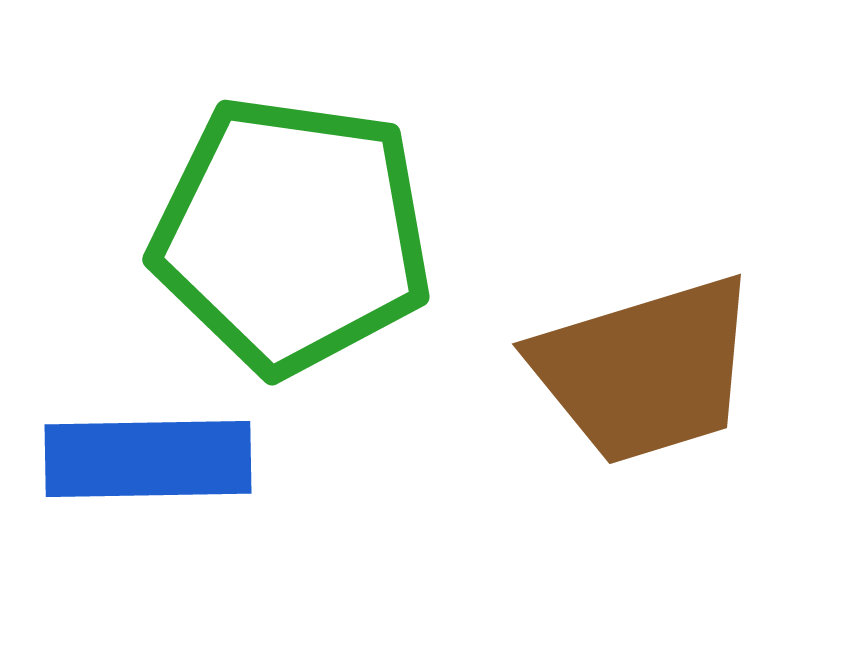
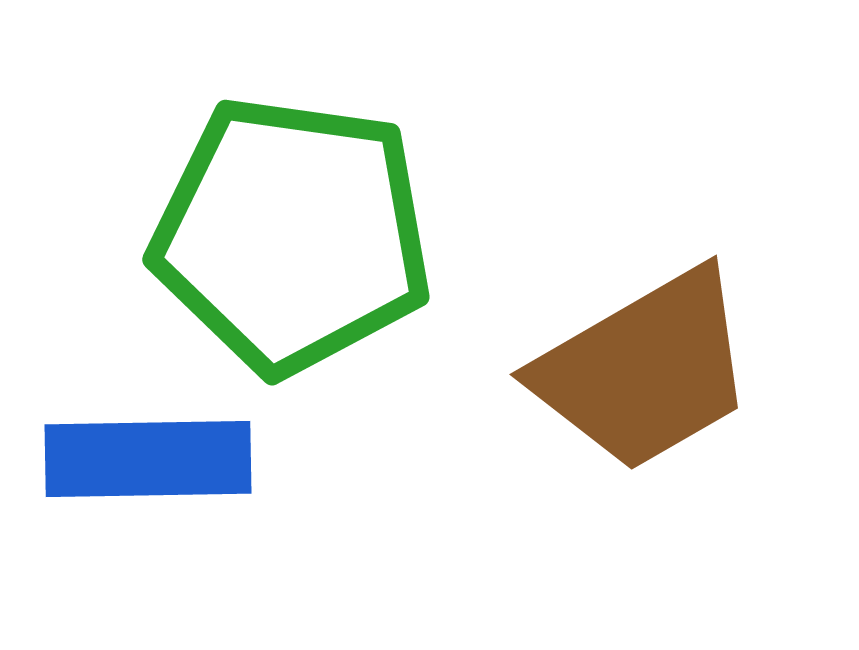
brown trapezoid: rotated 13 degrees counterclockwise
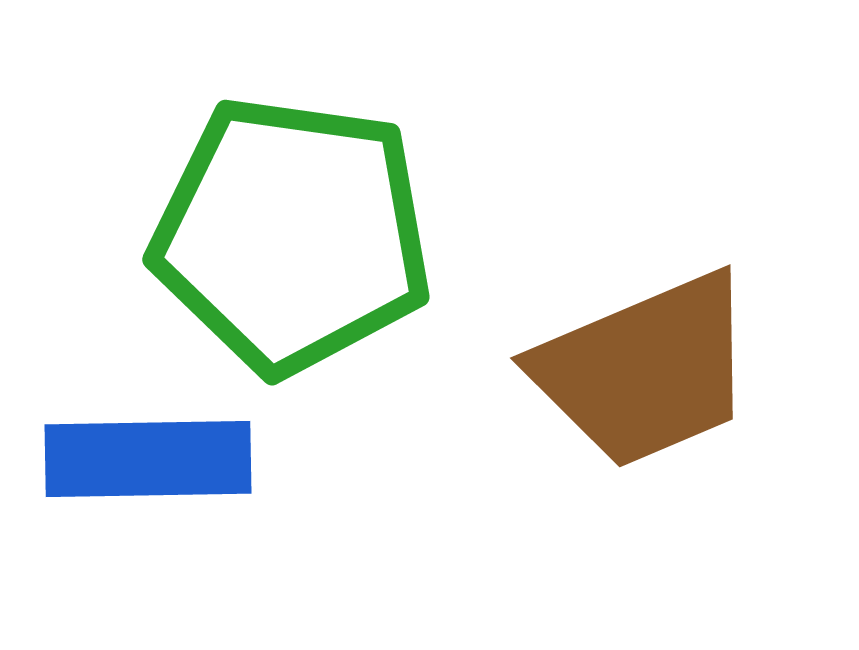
brown trapezoid: rotated 7 degrees clockwise
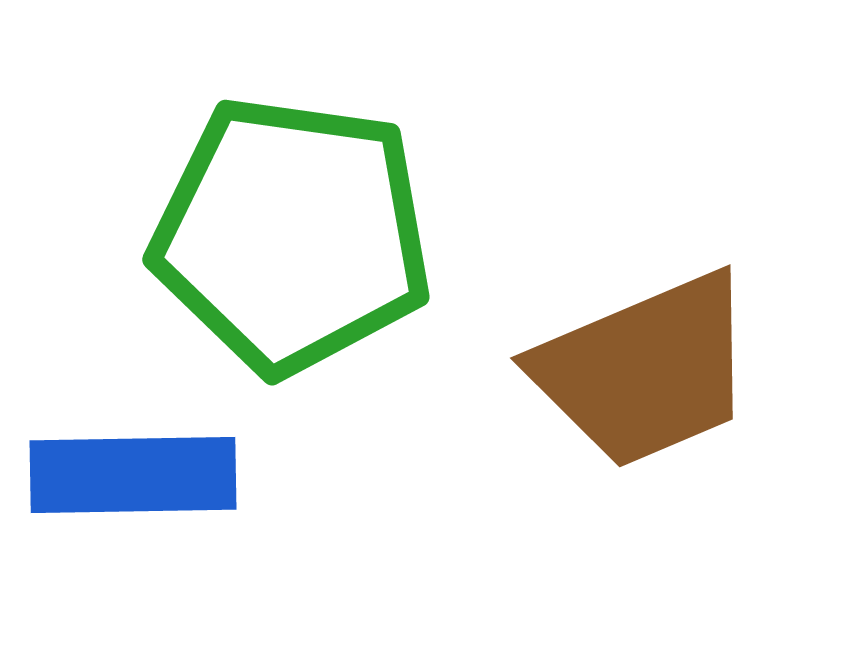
blue rectangle: moved 15 px left, 16 px down
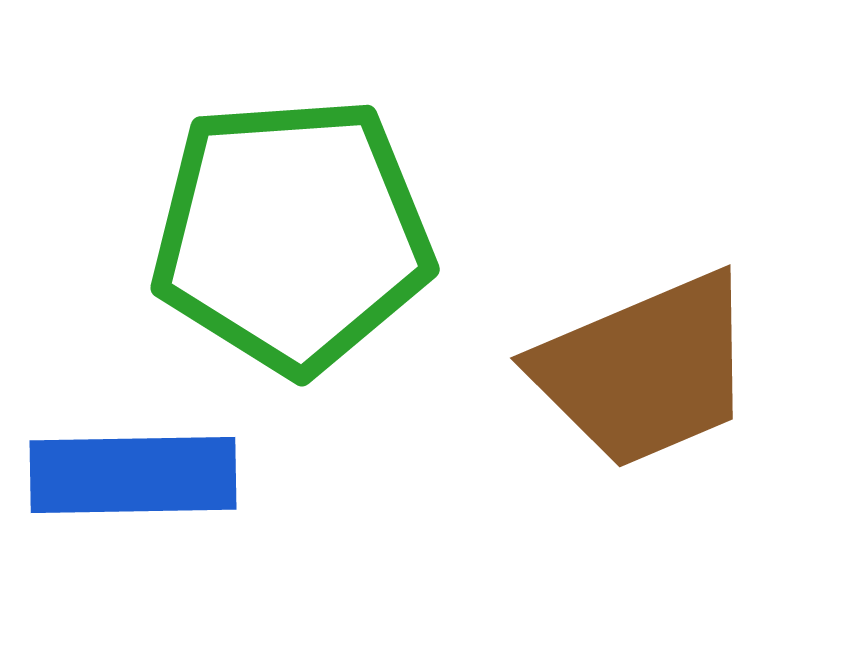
green pentagon: rotated 12 degrees counterclockwise
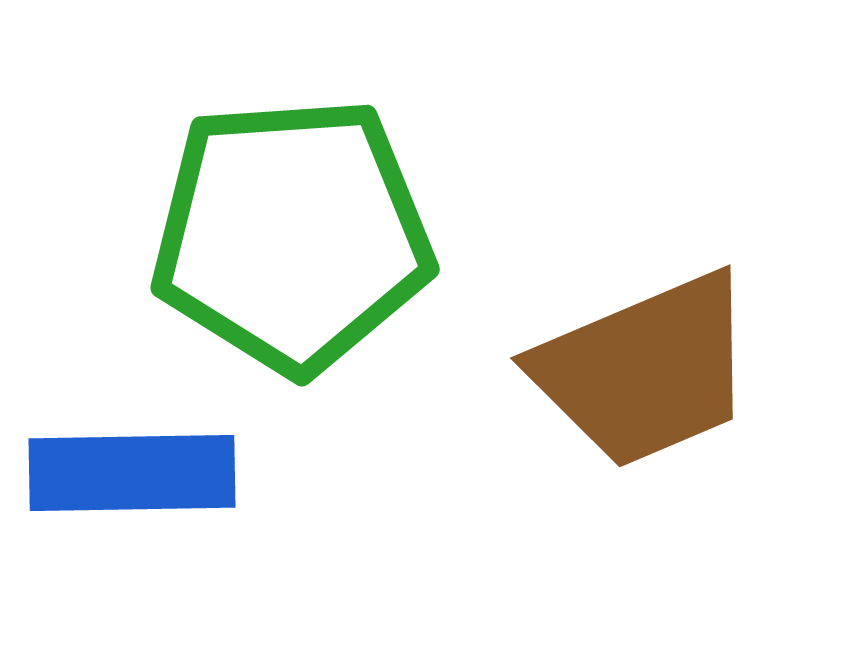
blue rectangle: moved 1 px left, 2 px up
